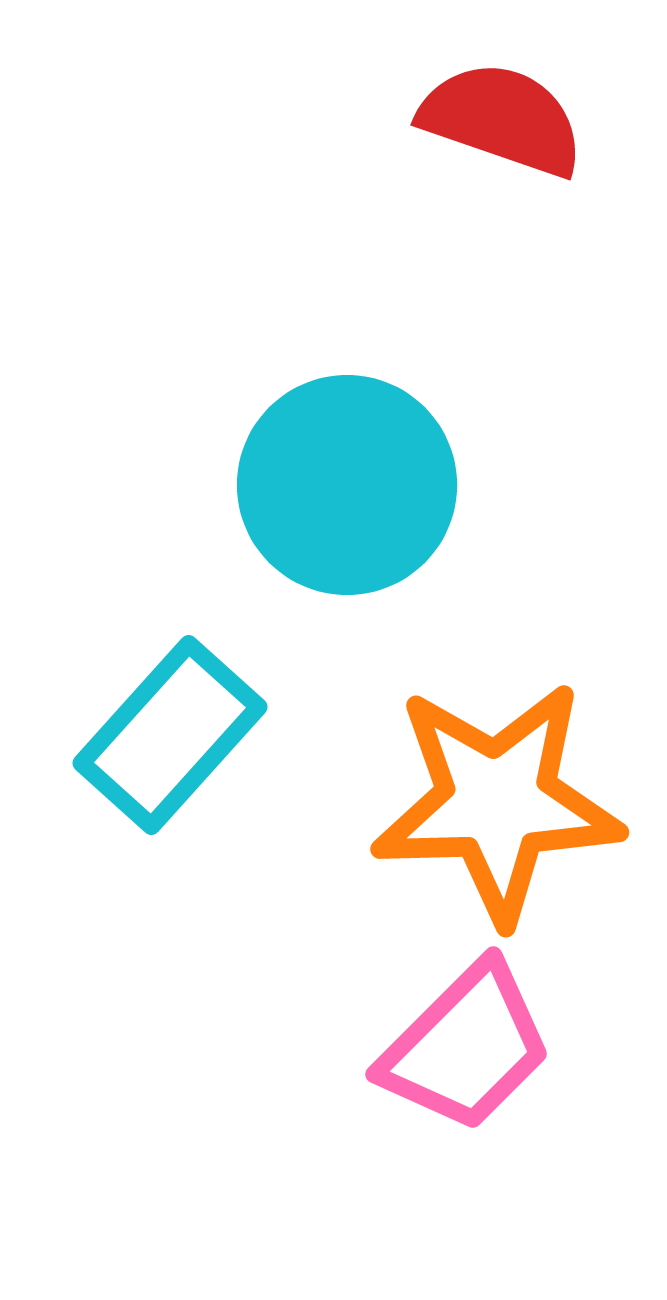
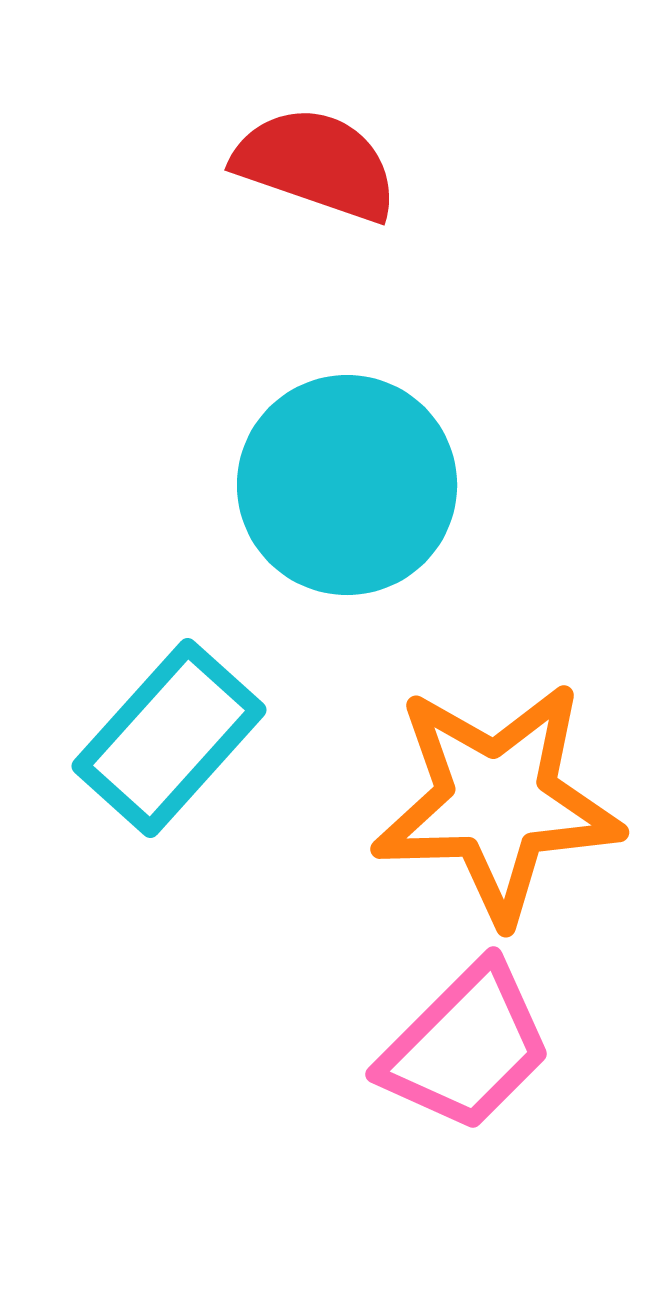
red semicircle: moved 186 px left, 45 px down
cyan rectangle: moved 1 px left, 3 px down
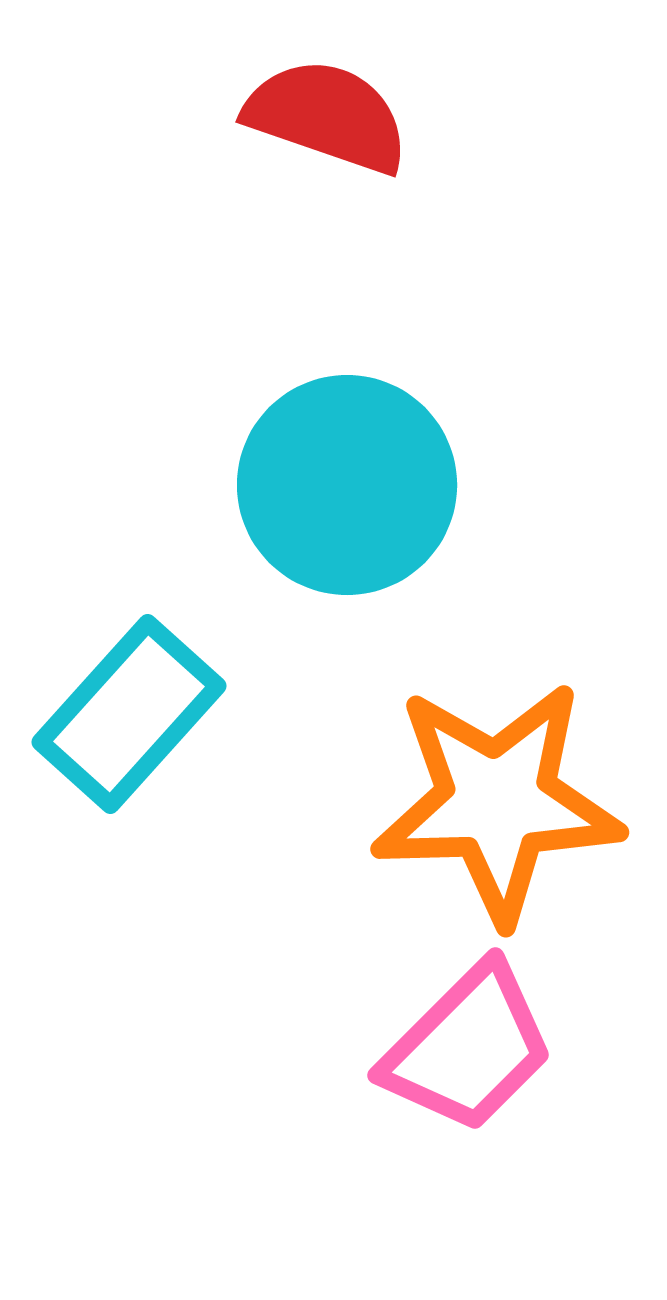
red semicircle: moved 11 px right, 48 px up
cyan rectangle: moved 40 px left, 24 px up
pink trapezoid: moved 2 px right, 1 px down
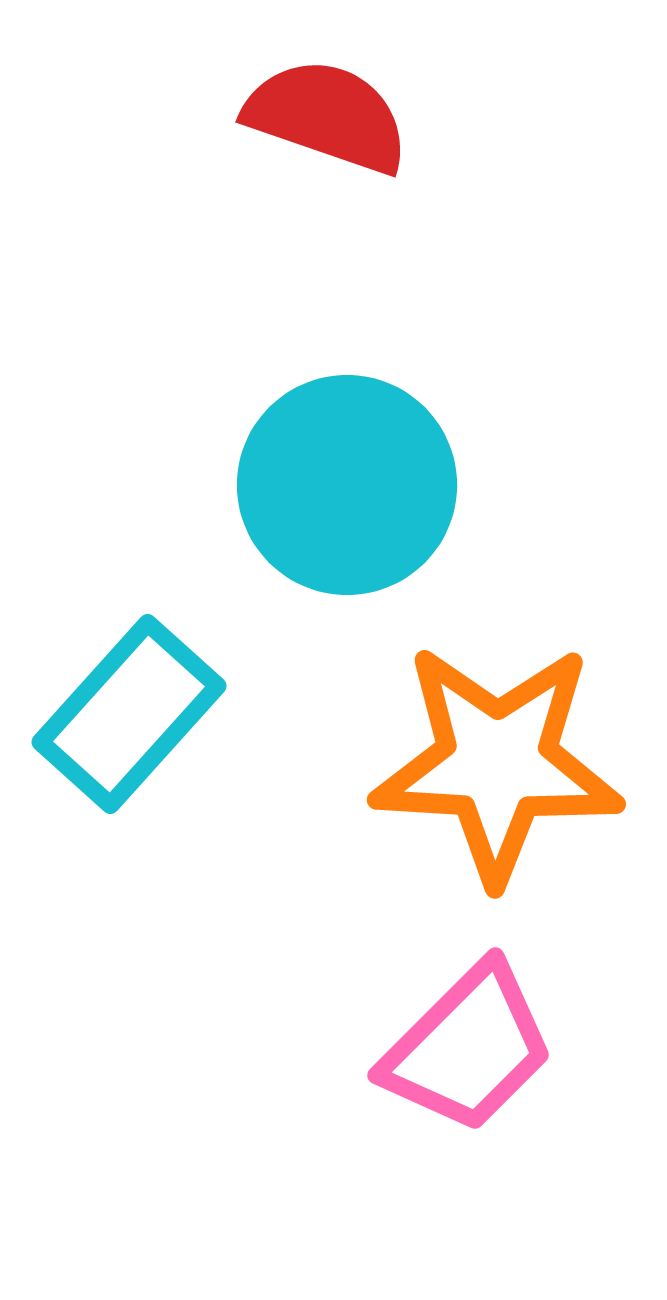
orange star: moved 39 px up; rotated 5 degrees clockwise
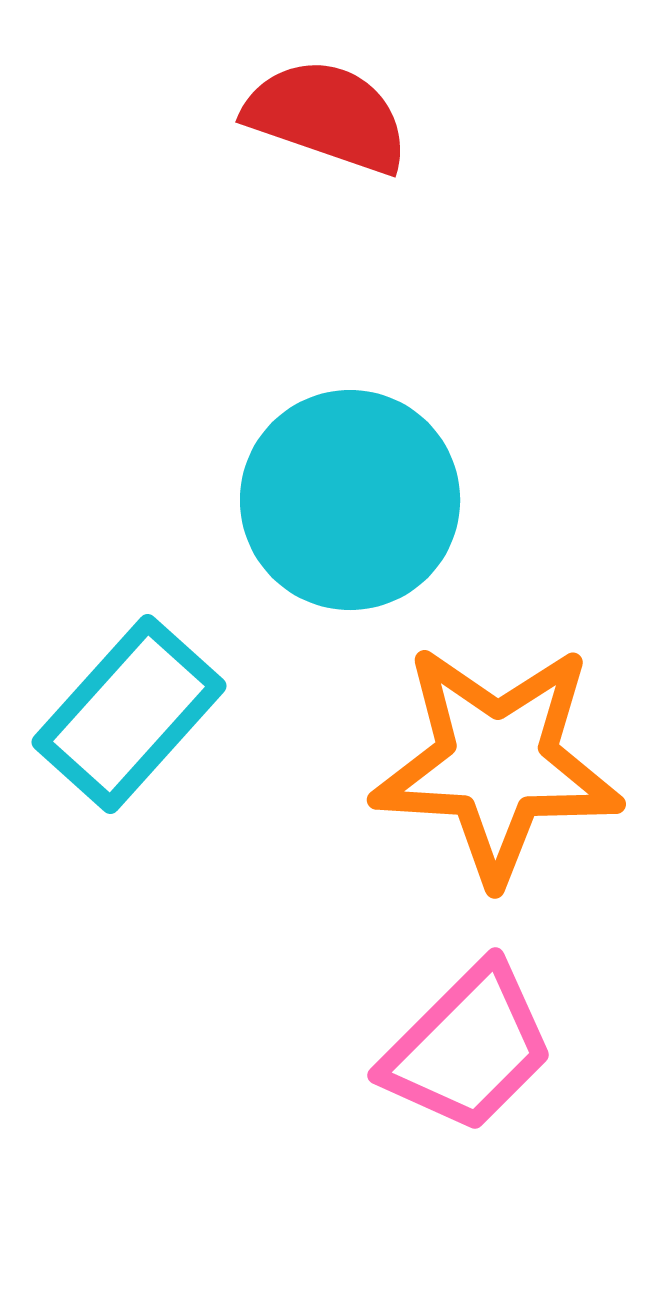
cyan circle: moved 3 px right, 15 px down
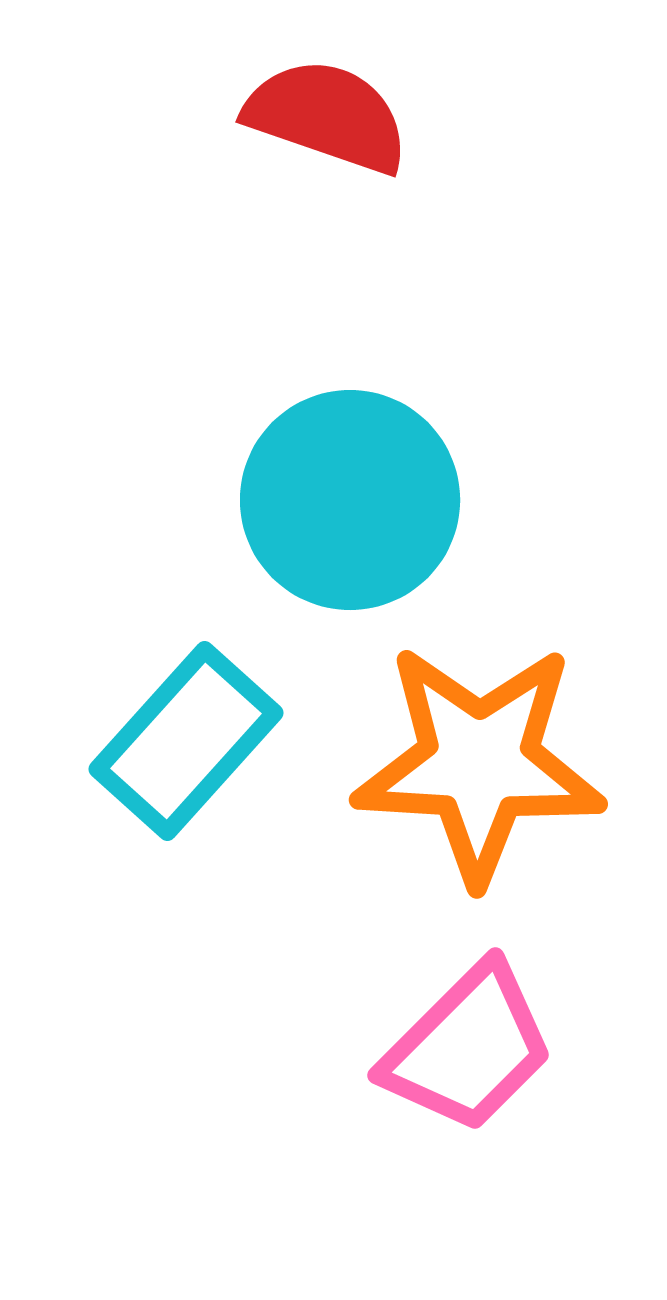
cyan rectangle: moved 57 px right, 27 px down
orange star: moved 18 px left
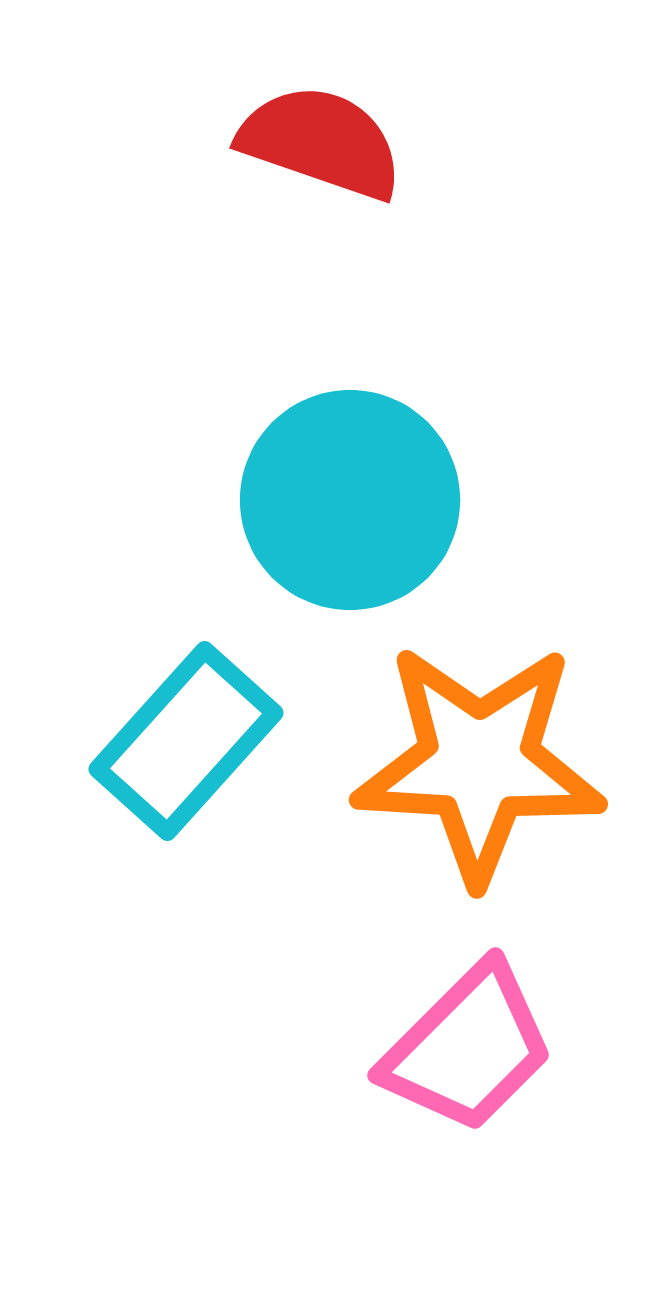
red semicircle: moved 6 px left, 26 px down
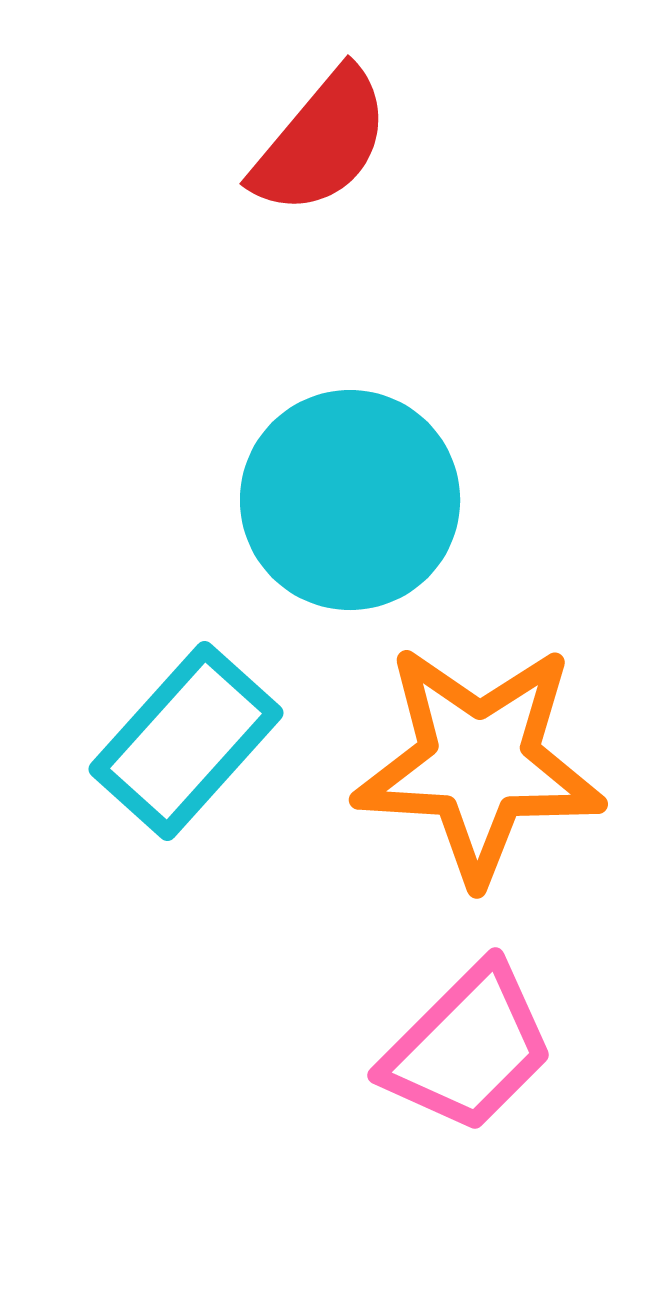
red semicircle: rotated 111 degrees clockwise
